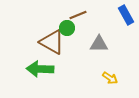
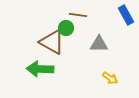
brown line: rotated 30 degrees clockwise
green circle: moved 1 px left
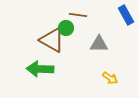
brown triangle: moved 2 px up
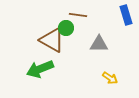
blue rectangle: rotated 12 degrees clockwise
green arrow: rotated 24 degrees counterclockwise
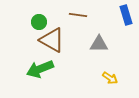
green circle: moved 27 px left, 6 px up
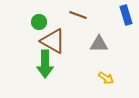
brown line: rotated 12 degrees clockwise
brown triangle: moved 1 px right, 1 px down
green arrow: moved 5 px right, 5 px up; rotated 68 degrees counterclockwise
yellow arrow: moved 4 px left
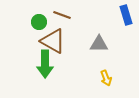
brown line: moved 16 px left
yellow arrow: rotated 35 degrees clockwise
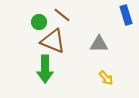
brown line: rotated 18 degrees clockwise
brown triangle: rotated 8 degrees counterclockwise
green arrow: moved 5 px down
yellow arrow: rotated 21 degrees counterclockwise
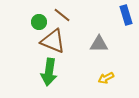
green arrow: moved 4 px right, 3 px down; rotated 8 degrees clockwise
yellow arrow: rotated 105 degrees clockwise
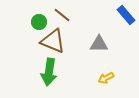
blue rectangle: rotated 24 degrees counterclockwise
